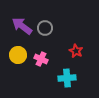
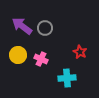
red star: moved 4 px right, 1 px down
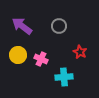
gray circle: moved 14 px right, 2 px up
cyan cross: moved 3 px left, 1 px up
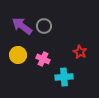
gray circle: moved 15 px left
pink cross: moved 2 px right
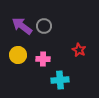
red star: moved 1 px left, 2 px up
pink cross: rotated 24 degrees counterclockwise
cyan cross: moved 4 px left, 3 px down
